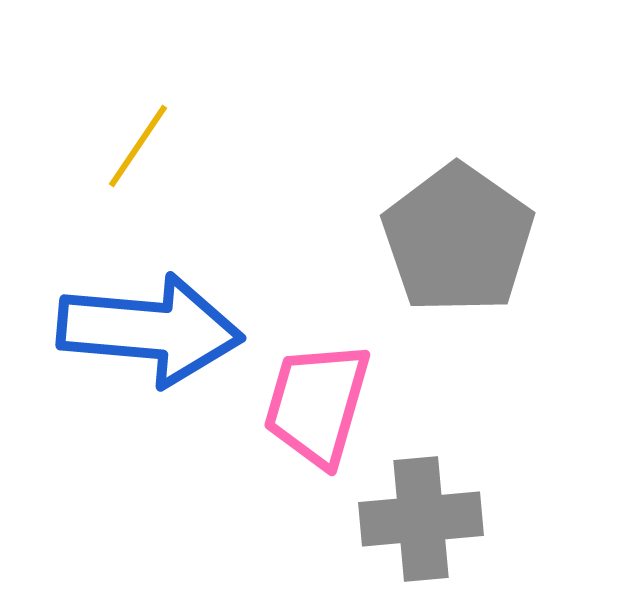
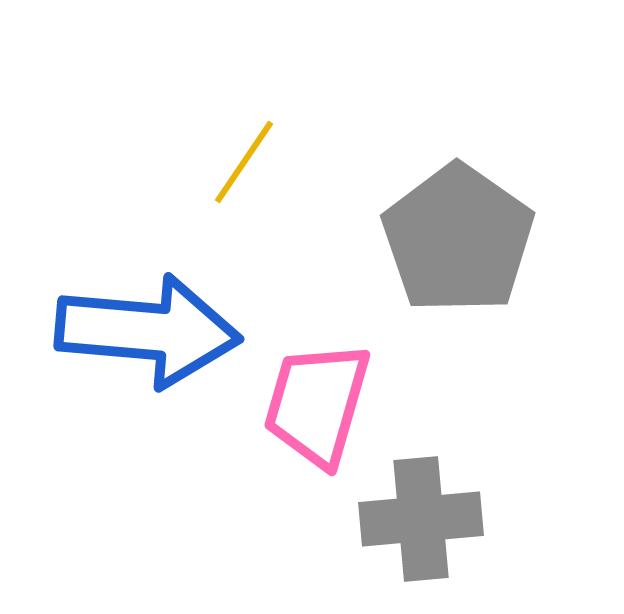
yellow line: moved 106 px right, 16 px down
blue arrow: moved 2 px left, 1 px down
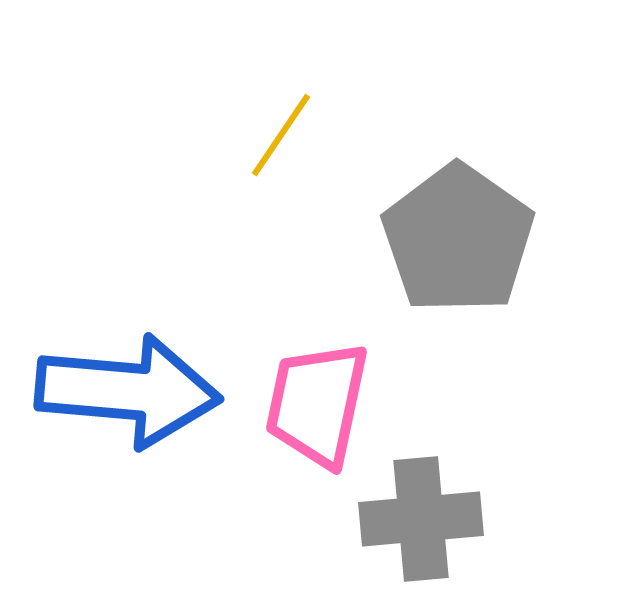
yellow line: moved 37 px right, 27 px up
blue arrow: moved 20 px left, 60 px down
pink trapezoid: rotated 4 degrees counterclockwise
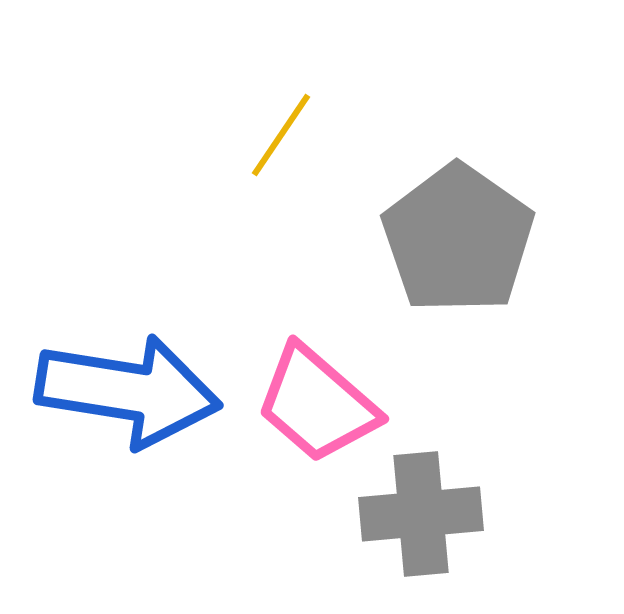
blue arrow: rotated 4 degrees clockwise
pink trapezoid: rotated 61 degrees counterclockwise
gray cross: moved 5 px up
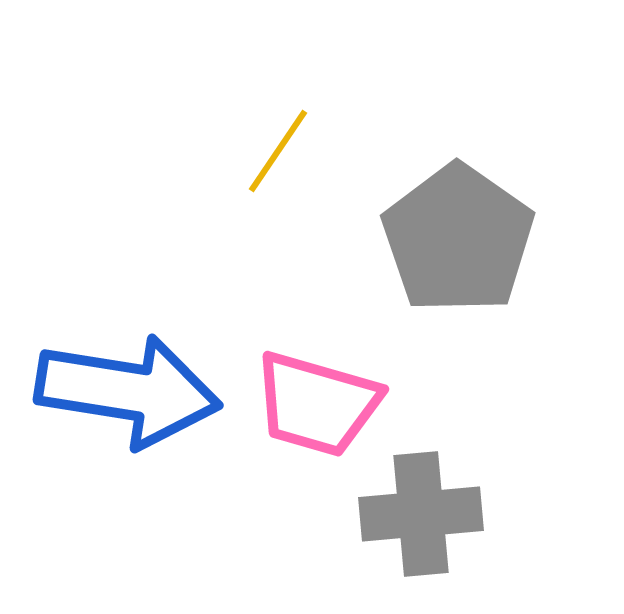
yellow line: moved 3 px left, 16 px down
pink trapezoid: rotated 25 degrees counterclockwise
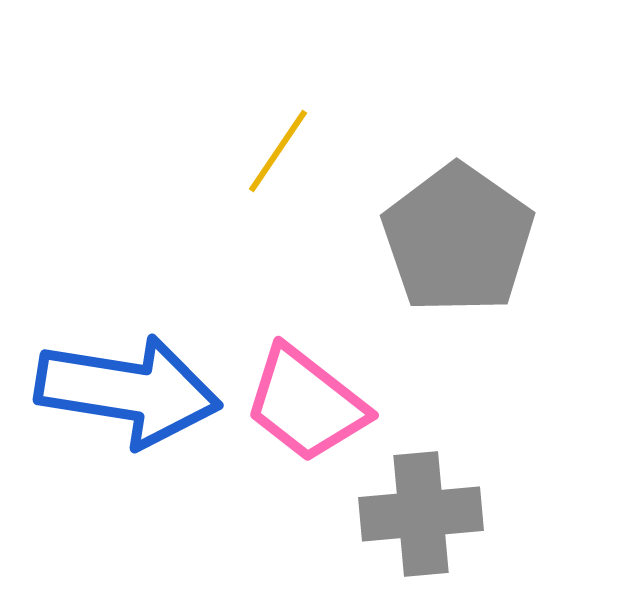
pink trapezoid: moved 11 px left; rotated 22 degrees clockwise
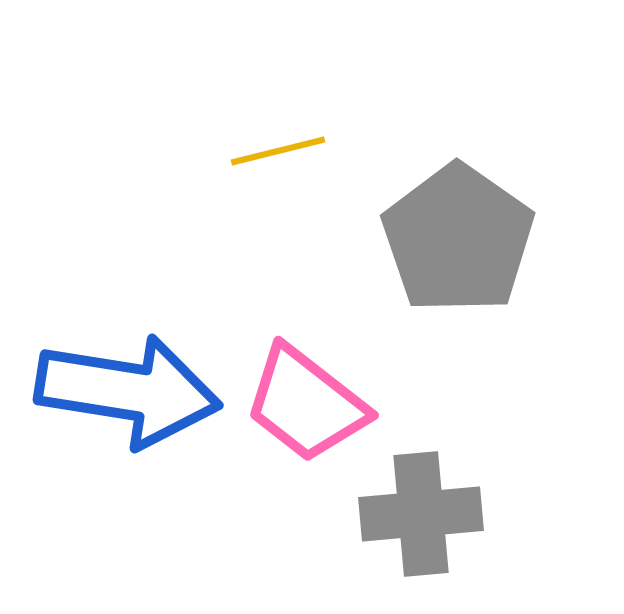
yellow line: rotated 42 degrees clockwise
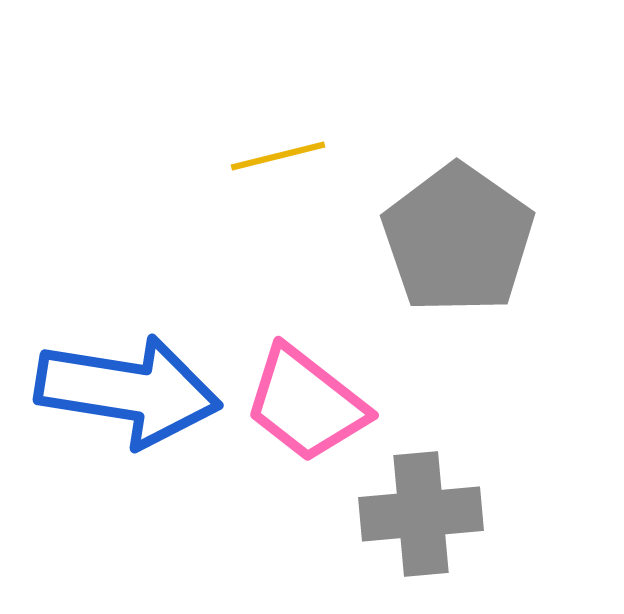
yellow line: moved 5 px down
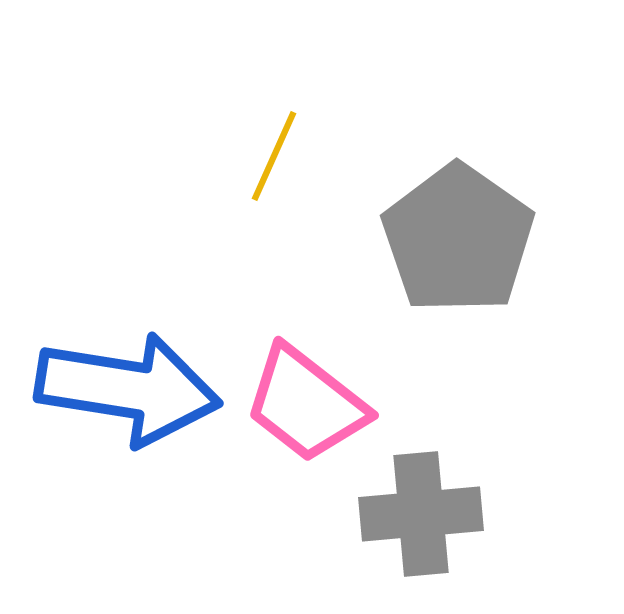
yellow line: moved 4 px left; rotated 52 degrees counterclockwise
blue arrow: moved 2 px up
